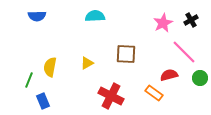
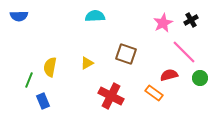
blue semicircle: moved 18 px left
brown square: rotated 15 degrees clockwise
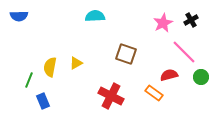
yellow triangle: moved 11 px left
green circle: moved 1 px right, 1 px up
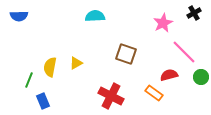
black cross: moved 3 px right, 7 px up
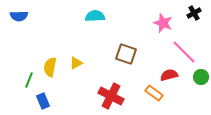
pink star: rotated 24 degrees counterclockwise
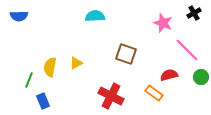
pink line: moved 3 px right, 2 px up
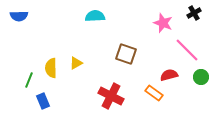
yellow semicircle: moved 1 px right, 1 px down; rotated 12 degrees counterclockwise
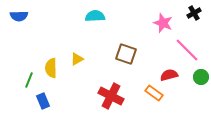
yellow triangle: moved 1 px right, 4 px up
